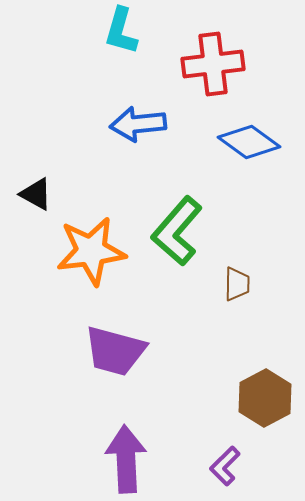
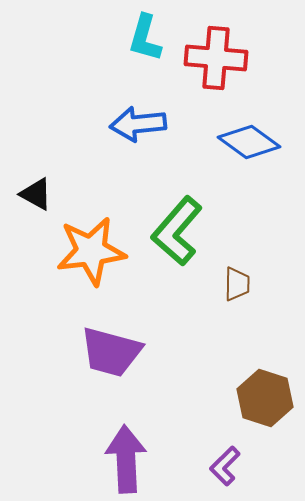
cyan L-shape: moved 24 px right, 7 px down
red cross: moved 3 px right, 6 px up; rotated 12 degrees clockwise
purple trapezoid: moved 4 px left, 1 px down
brown hexagon: rotated 14 degrees counterclockwise
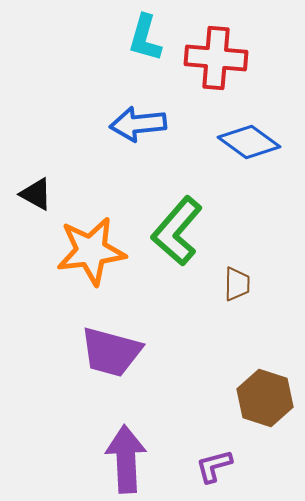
purple L-shape: moved 11 px left; rotated 30 degrees clockwise
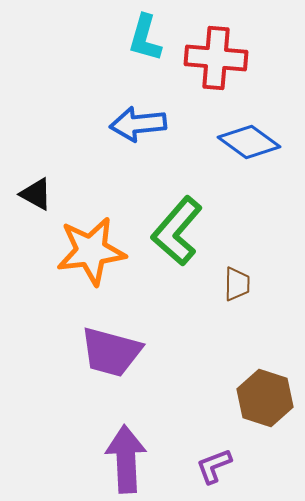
purple L-shape: rotated 6 degrees counterclockwise
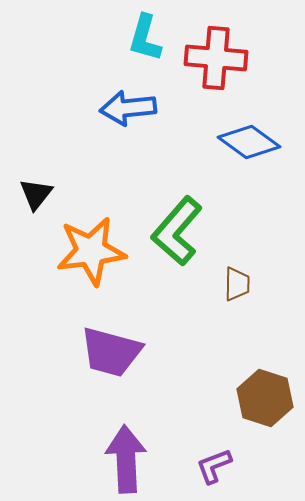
blue arrow: moved 10 px left, 16 px up
black triangle: rotated 39 degrees clockwise
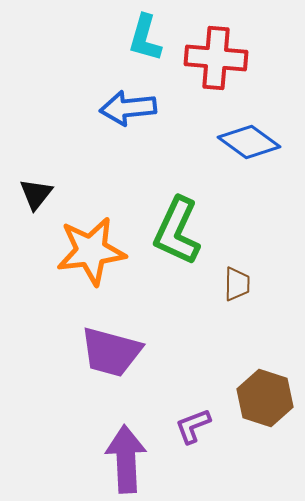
green L-shape: rotated 16 degrees counterclockwise
purple L-shape: moved 21 px left, 40 px up
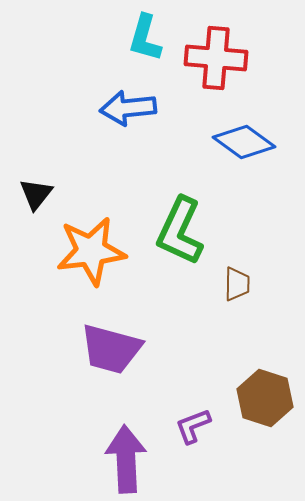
blue diamond: moved 5 px left
green L-shape: moved 3 px right
purple trapezoid: moved 3 px up
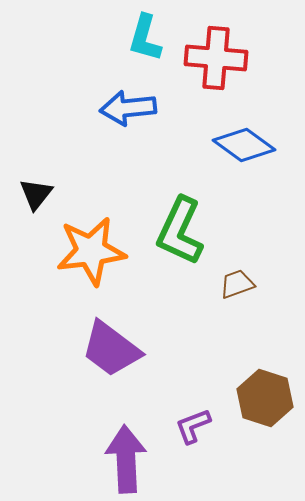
blue diamond: moved 3 px down
brown trapezoid: rotated 111 degrees counterclockwise
purple trapezoid: rotated 22 degrees clockwise
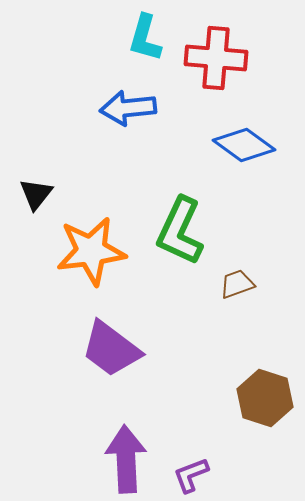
purple L-shape: moved 2 px left, 49 px down
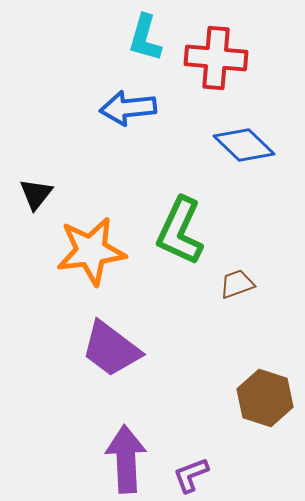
blue diamond: rotated 8 degrees clockwise
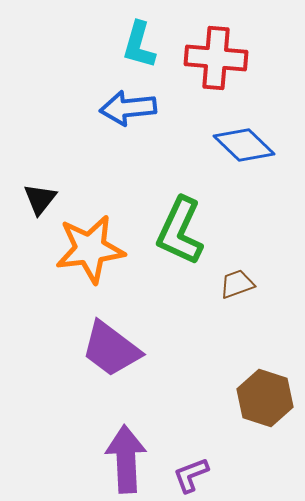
cyan L-shape: moved 6 px left, 7 px down
black triangle: moved 4 px right, 5 px down
orange star: moved 1 px left, 2 px up
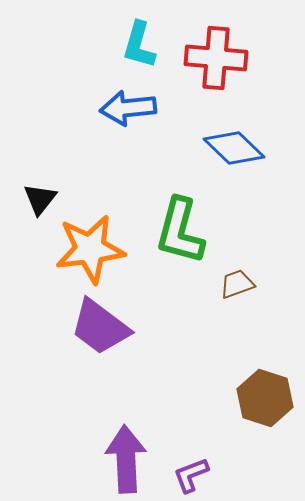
blue diamond: moved 10 px left, 3 px down
green L-shape: rotated 10 degrees counterclockwise
purple trapezoid: moved 11 px left, 22 px up
